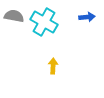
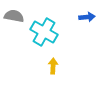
cyan cross: moved 10 px down
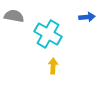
cyan cross: moved 4 px right, 2 px down
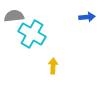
gray semicircle: rotated 18 degrees counterclockwise
cyan cross: moved 16 px left
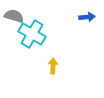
gray semicircle: rotated 24 degrees clockwise
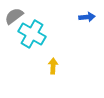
gray semicircle: rotated 54 degrees counterclockwise
